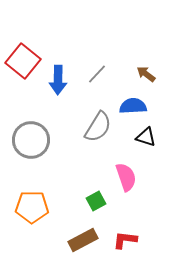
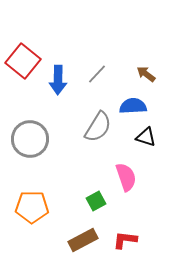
gray circle: moved 1 px left, 1 px up
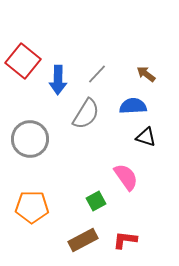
gray semicircle: moved 12 px left, 13 px up
pink semicircle: rotated 16 degrees counterclockwise
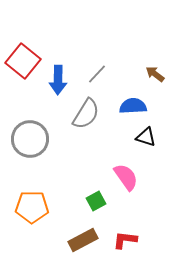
brown arrow: moved 9 px right
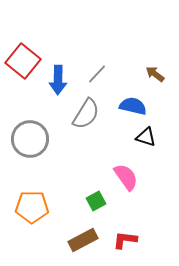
blue semicircle: rotated 16 degrees clockwise
